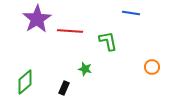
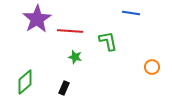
green star: moved 10 px left, 12 px up
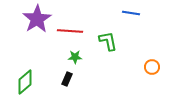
green star: rotated 16 degrees counterclockwise
black rectangle: moved 3 px right, 9 px up
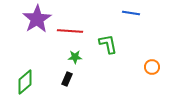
green L-shape: moved 3 px down
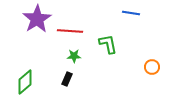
green star: moved 1 px left, 1 px up
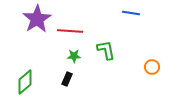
green L-shape: moved 2 px left, 6 px down
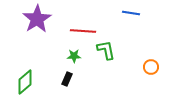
red line: moved 13 px right
orange circle: moved 1 px left
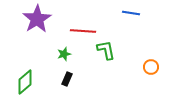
green star: moved 10 px left, 2 px up; rotated 16 degrees counterclockwise
